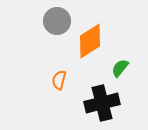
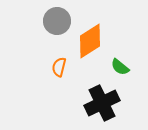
green semicircle: moved 1 px up; rotated 90 degrees counterclockwise
orange semicircle: moved 13 px up
black cross: rotated 12 degrees counterclockwise
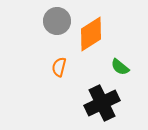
orange diamond: moved 1 px right, 7 px up
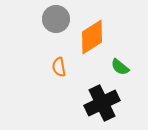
gray circle: moved 1 px left, 2 px up
orange diamond: moved 1 px right, 3 px down
orange semicircle: rotated 24 degrees counterclockwise
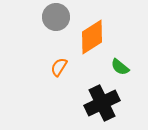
gray circle: moved 2 px up
orange semicircle: rotated 42 degrees clockwise
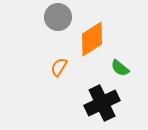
gray circle: moved 2 px right
orange diamond: moved 2 px down
green semicircle: moved 1 px down
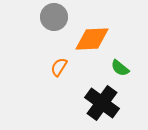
gray circle: moved 4 px left
orange diamond: rotated 30 degrees clockwise
black cross: rotated 28 degrees counterclockwise
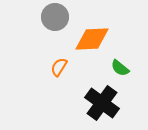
gray circle: moved 1 px right
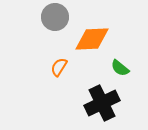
black cross: rotated 28 degrees clockwise
